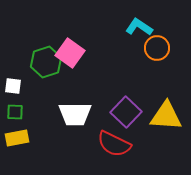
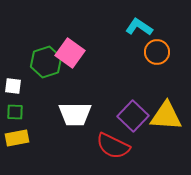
orange circle: moved 4 px down
purple square: moved 7 px right, 4 px down
red semicircle: moved 1 px left, 2 px down
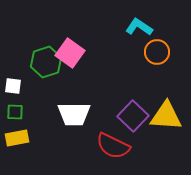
white trapezoid: moved 1 px left
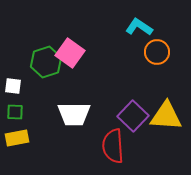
red semicircle: rotated 60 degrees clockwise
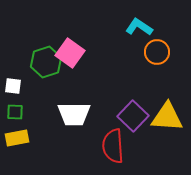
yellow triangle: moved 1 px right, 1 px down
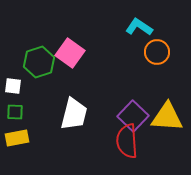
green hexagon: moved 7 px left
white trapezoid: rotated 76 degrees counterclockwise
red semicircle: moved 14 px right, 5 px up
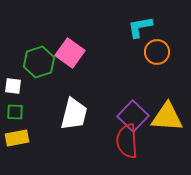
cyan L-shape: moved 1 px right; rotated 44 degrees counterclockwise
